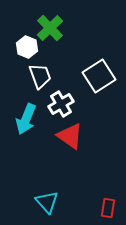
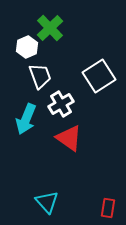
white hexagon: rotated 15 degrees clockwise
red triangle: moved 1 px left, 2 px down
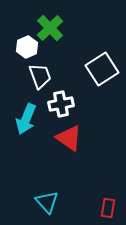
white square: moved 3 px right, 7 px up
white cross: rotated 20 degrees clockwise
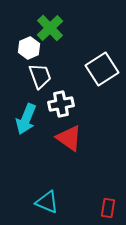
white hexagon: moved 2 px right, 1 px down
cyan triangle: rotated 25 degrees counterclockwise
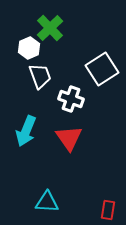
white cross: moved 10 px right, 5 px up; rotated 30 degrees clockwise
cyan arrow: moved 12 px down
red triangle: rotated 20 degrees clockwise
cyan triangle: rotated 20 degrees counterclockwise
red rectangle: moved 2 px down
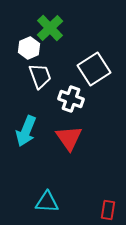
white square: moved 8 px left
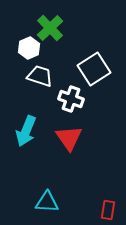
white trapezoid: rotated 52 degrees counterclockwise
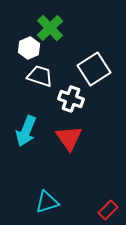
cyan triangle: rotated 20 degrees counterclockwise
red rectangle: rotated 36 degrees clockwise
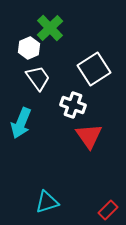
white trapezoid: moved 2 px left, 2 px down; rotated 36 degrees clockwise
white cross: moved 2 px right, 6 px down
cyan arrow: moved 5 px left, 8 px up
red triangle: moved 20 px right, 2 px up
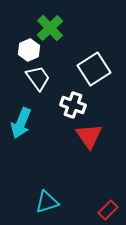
white hexagon: moved 2 px down
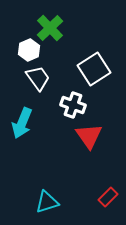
cyan arrow: moved 1 px right
red rectangle: moved 13 px up
